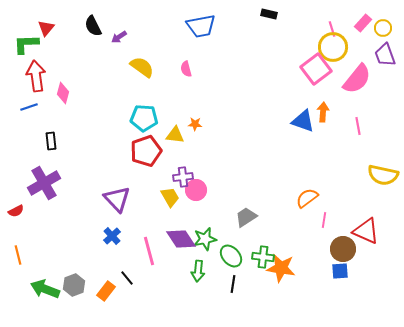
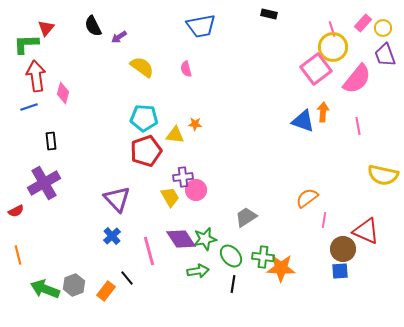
orange star at (281, 268): rotated 8 degrees counterclockwise
green arrow at (198, 271): rotated 105 degrees counterclockwise
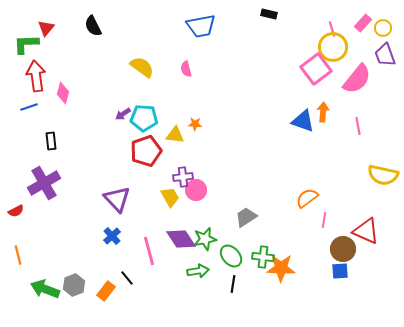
purple arrow at (119, 37): moved 4 px right, 77 px down
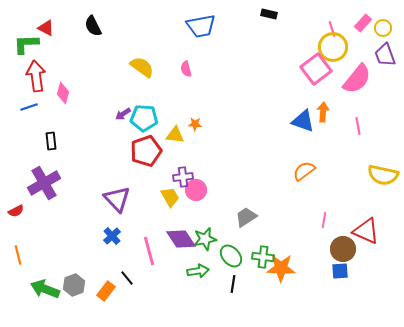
red triangle at (46, 28): rotated 42 degrees counterclockwise
orange semicircle at (307, 198): moved 3 px left, 27 px up
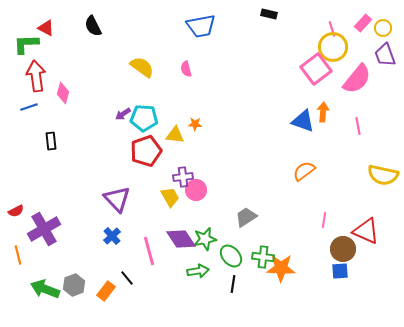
purple cross at (44, 183): moved 46 px down
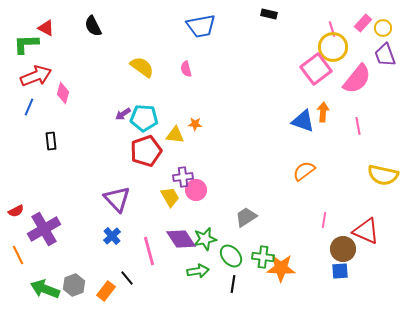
red arrow at (36, 76): rotated 76 degrees clockwise
blue line at (29, 107): rotated 48 degrees counterclockwise
orange line at (18, 255): rotated 12 degrees counterclockwise
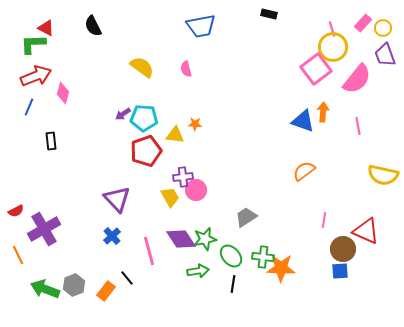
green L-shape at (26, 44): moved 7 px right
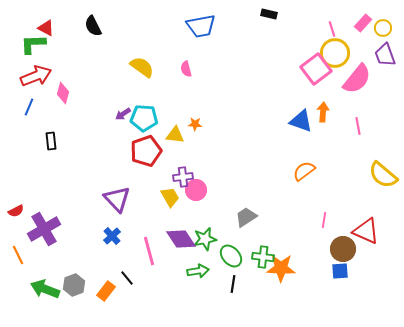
yellow circle at (333, 47): moved 2 px right, 6 px down
blue triangle at (303, 121): moved 2 px left
yellow semicircle at (383, 175): rotated 28 degrees clockwise
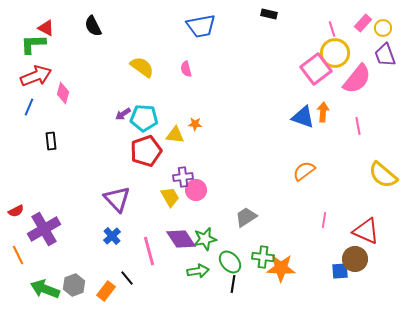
blue triangle at (301, 121): moved 2 px right, 4 px up
brown circle at (343, 249): moved 12 px right, 10 px down
green ellipse at (231, 256): moved 1 px left, 6 px down
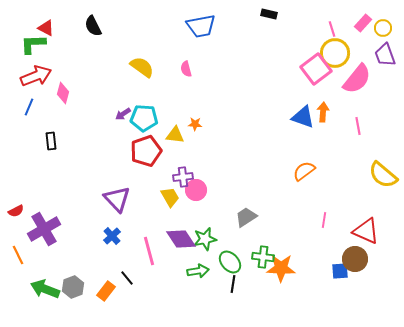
gray hexagon at (74, 285): moved 1 px left, 2 px down
